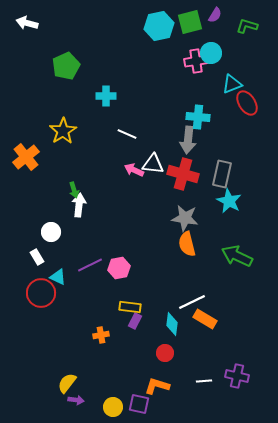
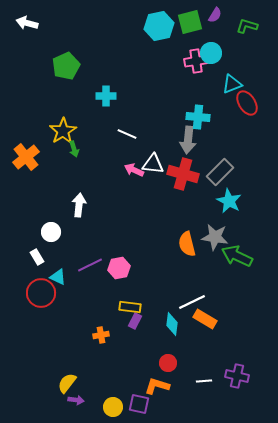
gray rectangle at (222, 174): moved 2 px left, 2 px up; rotated 32 degrees clockwise
green arrow at (74, 190): moved 41 px up
gray star at (185, 218): moved 30 px right, 19 px down
red circle at (165, 353): moved 3 px right, 10 px down
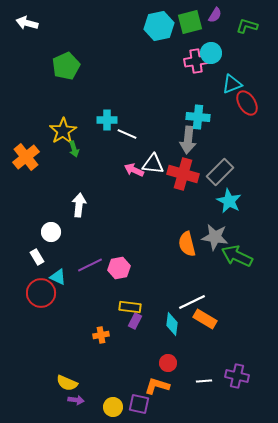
cyan cross at (106, 96): moved 1 px right, 24 px down
yellow semicircle at (67, 383): rotated 105 degrees counterclockwise
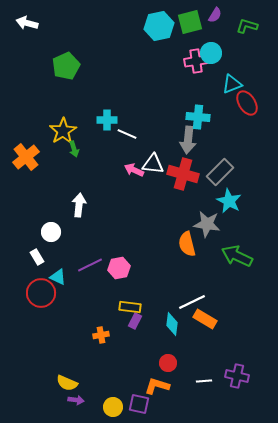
gray star at (215, 237): moved 8 px left, 13 px up
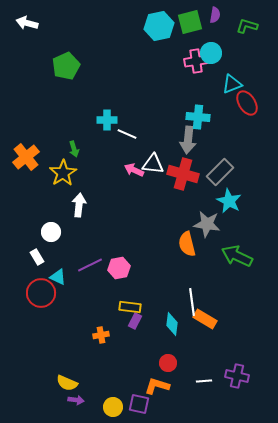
purple semicircle at (215, 15): rotated 21 degrees counterclockwise
yellow star at (63, 131): moved 42 px down
white line at (192, 302): rotated 72 degrees counterclockwise
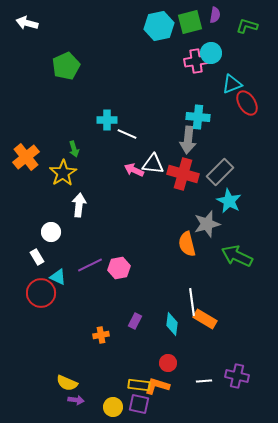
gray star at (207, 224): rotated 24 degrees counterclockwise
yellow rectangle at (130, 307): moved 9 px right, 78 px down
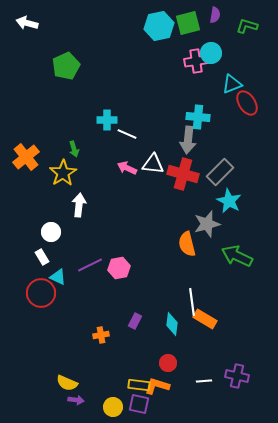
green square at (190, 22): moved 2 px left, 1 px down
pink arrow at (134, 170): moved 7 px left, 2 px up
white rectangle at (37, 257): moved 5 px right
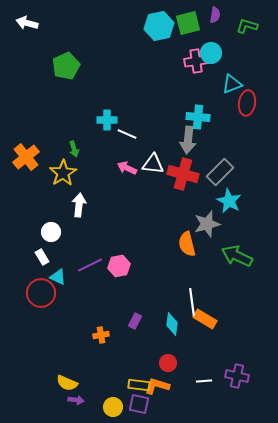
red ellipse at (247, 103): rotated 40 degrees clockwise
pink hexagon at (119, 268): moved 2 px up
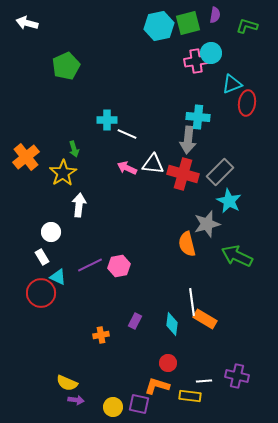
yellow rectangle at (139, 385): moved 51 px right, 11 px down
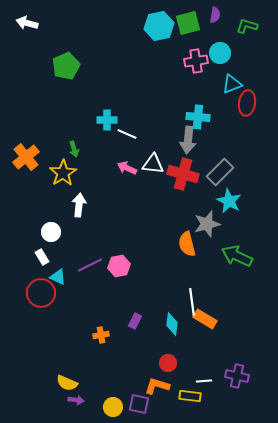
cyan circle at (211, 53): moved 9 px right
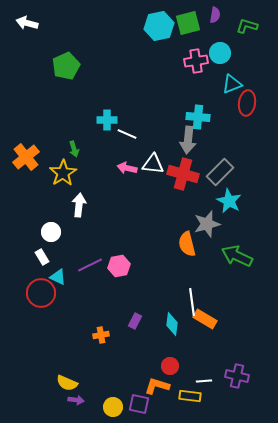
pink arrow at (127, 168): rotated 12 degrees counterclockwise
red circle at (168, 363): moved 2 px right, 3 px down
